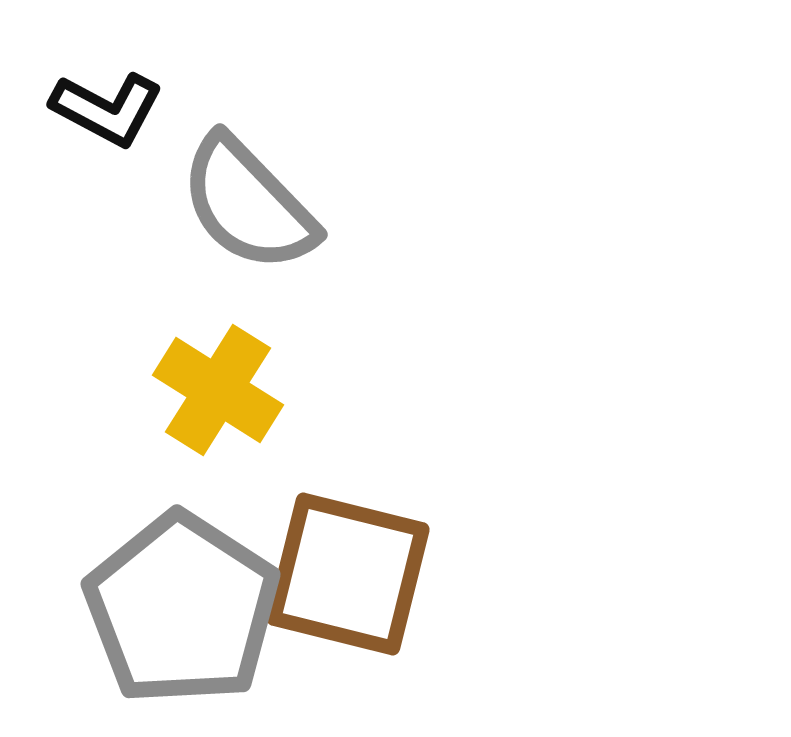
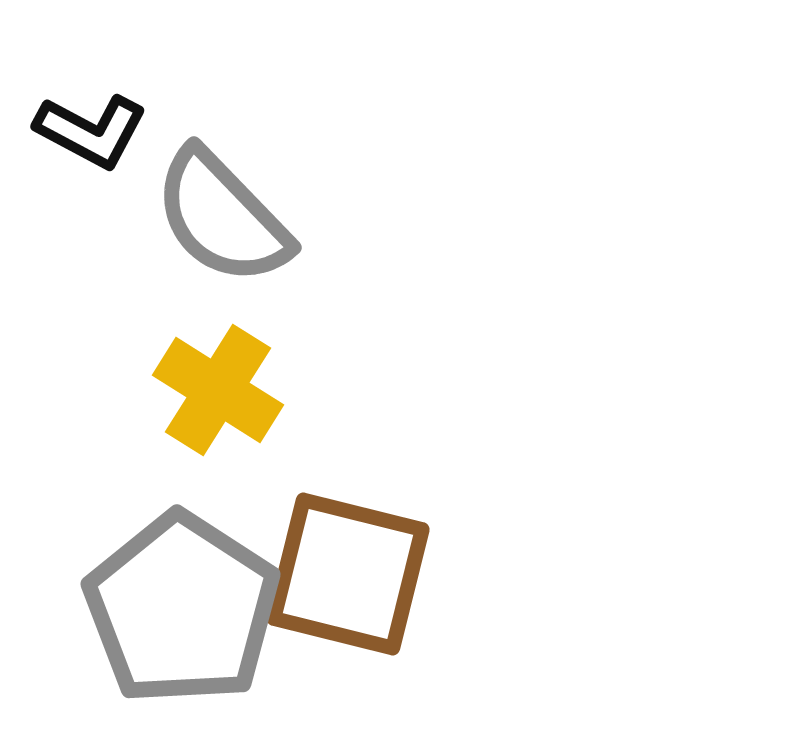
black L-shape: moved 16 px left, 22 px down
gray semicircle: moved 26 px left, 13 px down
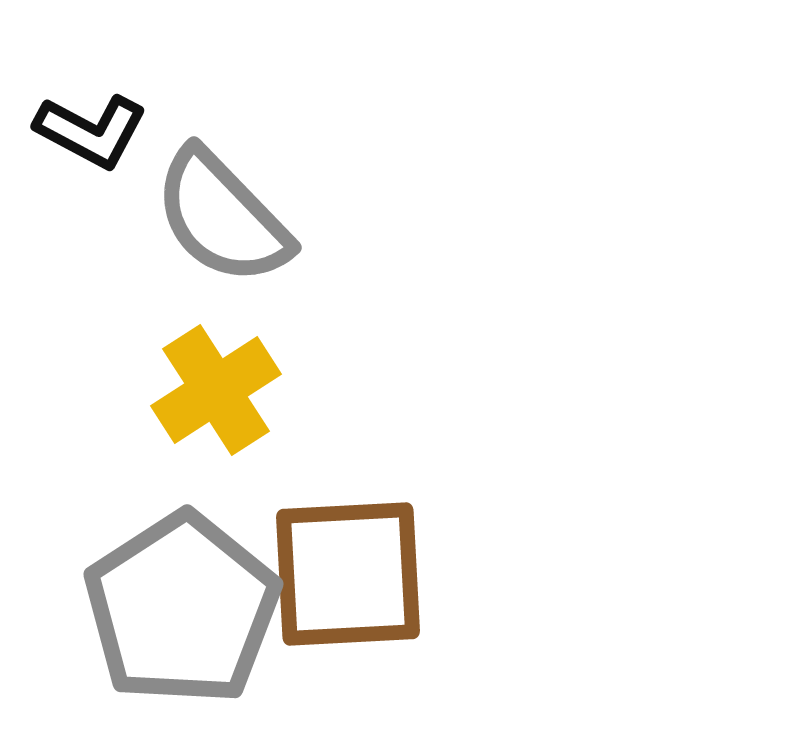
yellow cross: moved 2 px left; rotated 25 degrees clockwise
brown square: rotated 17 degrees counterclockwise
gray pentagon: rotated 6 degrees clockwise
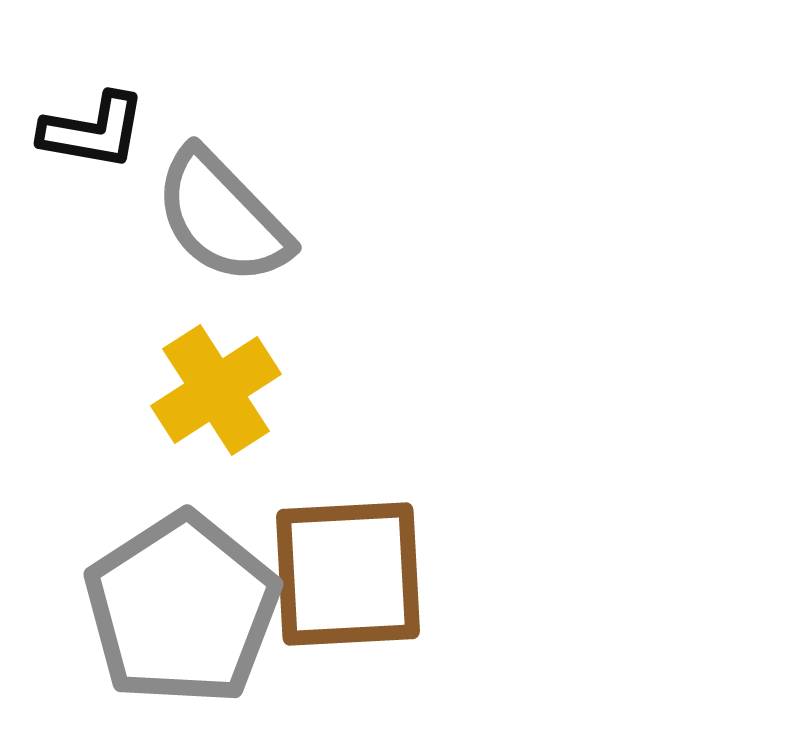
black L-shape: moved 2 px right; rotated 18 degrees counterclockwise
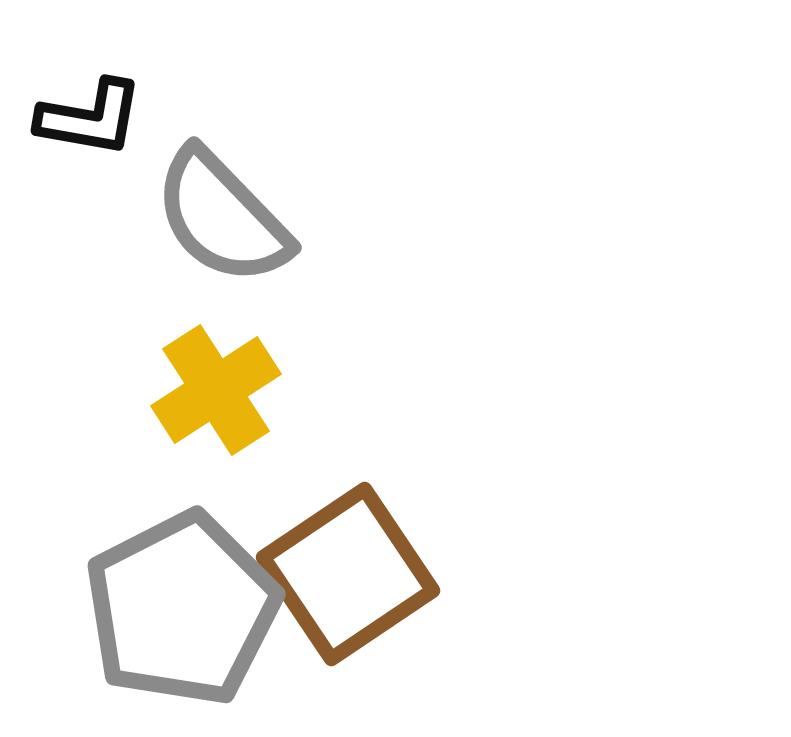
black L-shape: moved 3 px left, 13 px up
brown square: rotated 31 degrees counterclockwise
gray pentagon: rotated 6 degrees clockwise
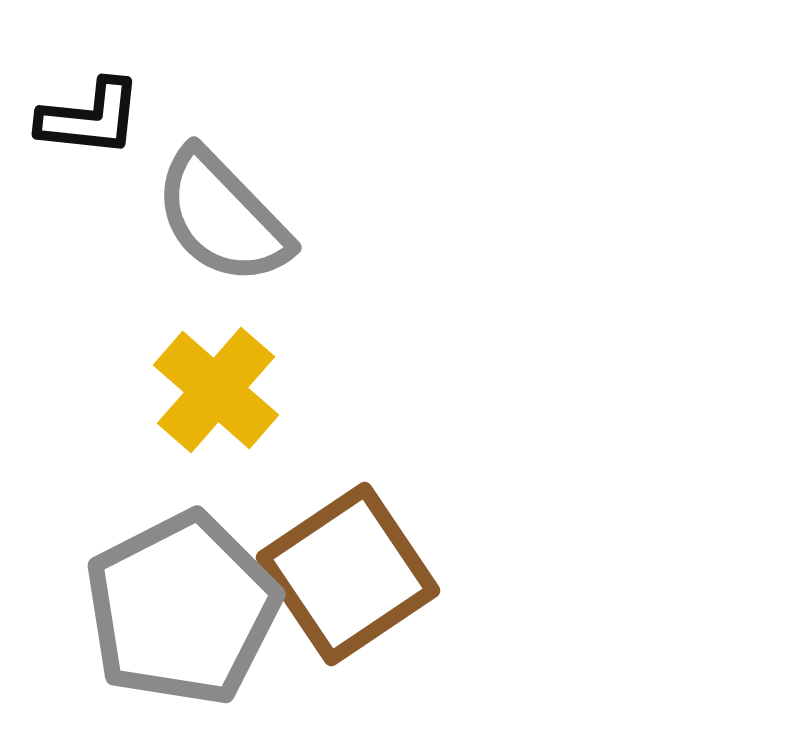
black L-shape: rotated 4 degrees counterclockwise
yellow cross: rotated 16 degrees counterclockwise
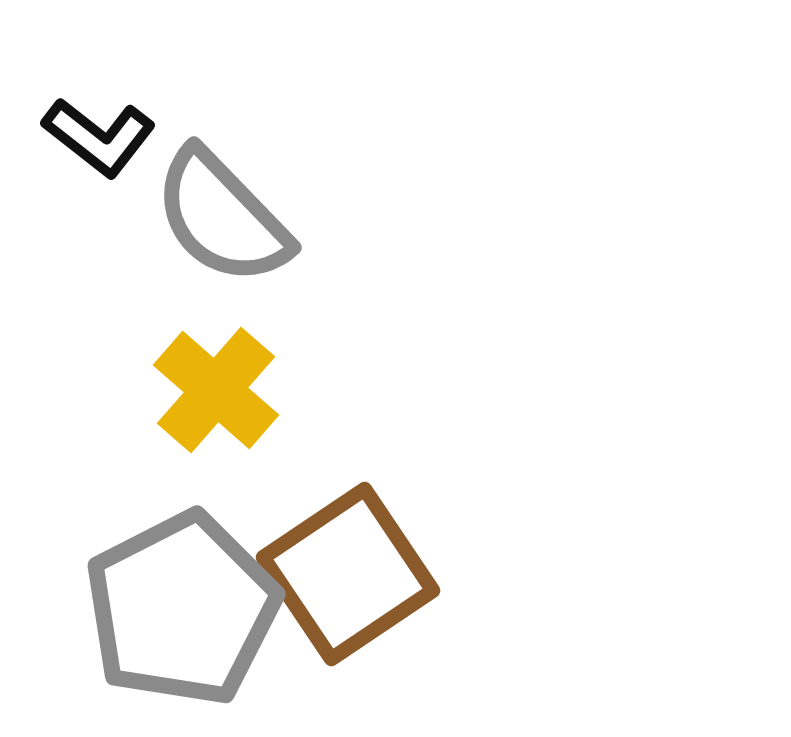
black L-shape: moved 9 px right, 19 px down; rotated 32 degrees clockwise
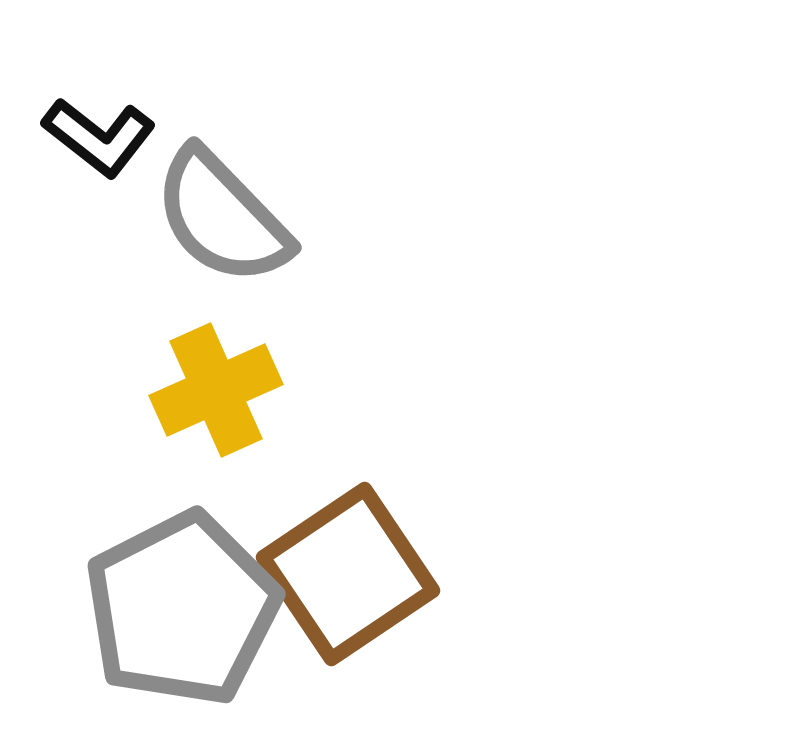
yellow cross: rotated 25 degrees clockwise
